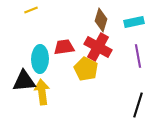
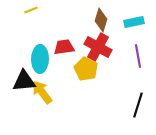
yellow arrow: rotated 30 degrees counterclockwise
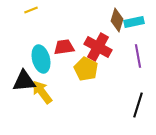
brown diamond: moved 16 px right
cyan ellipse: moved 1 px right; rotated 16 degrees counterclockwise
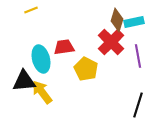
red cross: moved 13 px right, 5 px up; rotated 16 degrees clockwise
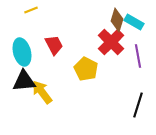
cyan rectangle: rotated 42 degrees clockwise
red trapezoid: moved 10 px left, 2 px up; rotated 70 degrees clockwise
cyan ellipse: moved 19 px left, 7 px up
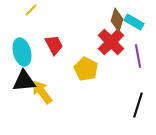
yellow line: rotated 24 degrees counterclockwise
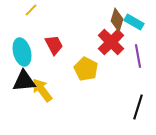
yellow arrow: moved 2 px up
black line: moved 2 px down
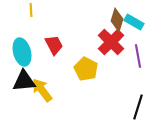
yellow line: rotated 48 degrees counterclockwise
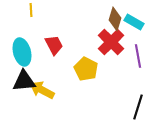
brown diamond: moved 2 px left, 1 px up
yellow arrow: rotated 25 degrees counterclockwise
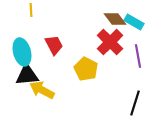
brown diamond: rotated 55 degrees counterclockwise
red cross: moved 1 px left
black triangle: moved 3 px right, 6 px up
black line: moved 3 px left, 4 px up
